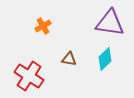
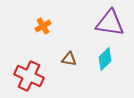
red cross: rotated 8 degrees counterclockwise
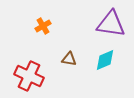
purple triangle: moved 1 px right, 1 px down
cyan diamond: moved 1 px down; rotated 20 degrees clockwise
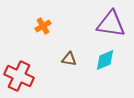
red cross: moved 10 px left
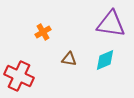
orange cross: moved 6 px down
